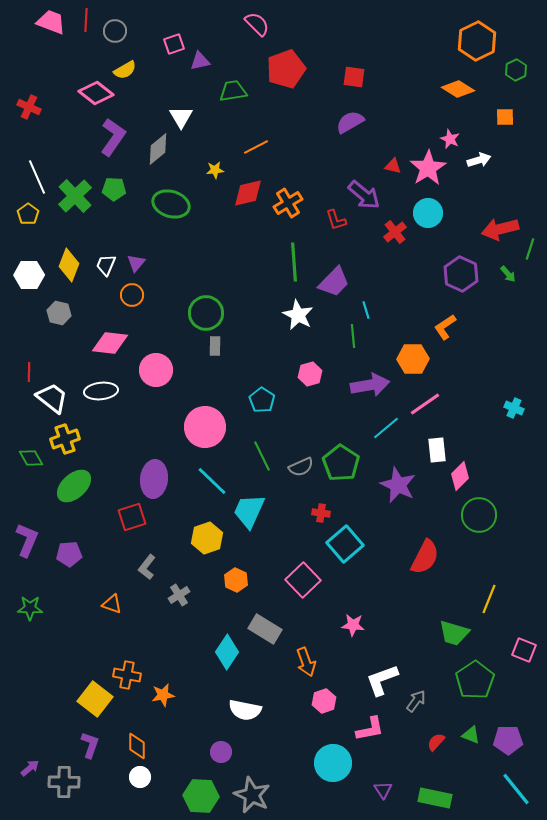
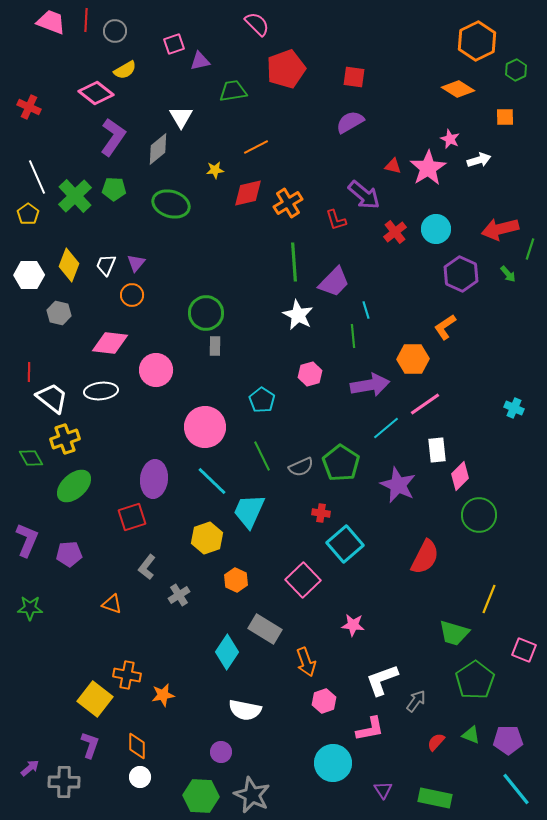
cyan circle at (428, 213): moved 8 px right, 16 px down
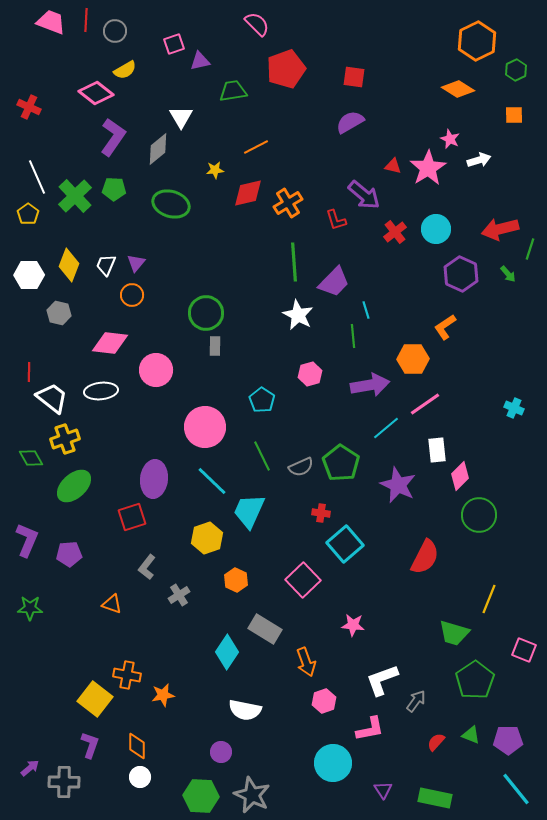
orange square at (505, 117): moved 9 px right, 2 px up
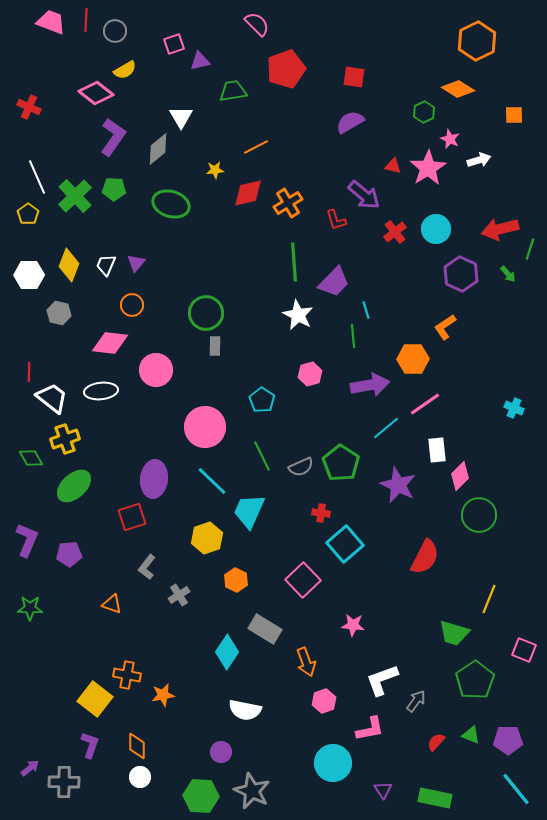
green hexagon at (516, 70): moved 92 px left, 42 px down
orange circle at (132, 295): moved 10 px down
gray star at (252, 795): moved 4 px up
